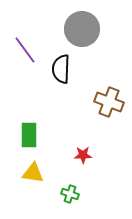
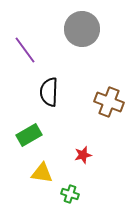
black semicircle: moved 12 px left, 23 px down
green rectangle: rotated 60 degrees clockwise
red star: rotated 12 degrees counterclockwise
yellow triangle: moved 9 px right
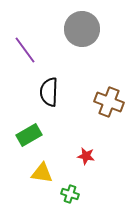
red star: moved 3 px right, 1 px down; rotated 24 degrees clockwise
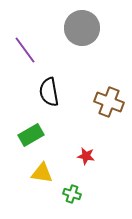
gray circle: moved 1 px up
black semicircle: rotated 12 degrees counterclockwise
green rectangle: moved 2 px right
green cross: moved 2 px right
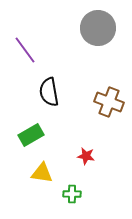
gray circle: moved 16 px right
green cross: rotated 18 degrees counterclockwise
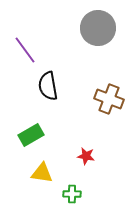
black semicircle: moved 1 px left, 6 px up
brown cross: moved 3 px up
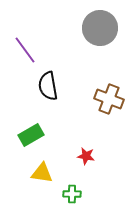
gray circle: moved 2 px right
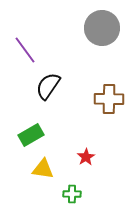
gray circle: moved 2 px right
black semicircle: rotated 44 degrees clockwise
brown cross: rotated 20 degrees counterclockwise
red star: moved 1 px down; rotated 30 degrees clockwise
yellow triangle: moved 1 px right, 4 px up
